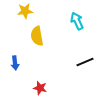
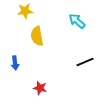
cyan arrow: rotated 24 degrees counterclockwise
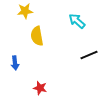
black line: moved 4 px right, 7 px up
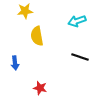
cyan arrow: rotated 60 degrees counterclockwise
black line: moved 9 px left, 2 px down; rotated 42 degrees clockwise
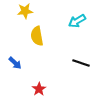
cyan arrow: rotated 12 degrees counterclockwise
black line: moved 1 px right, 6 px down
blue arrow: rotated 40 degrees counterclockwise
red star: moved 1 px left, 1 px down; rotated 24 degrees clockwise
